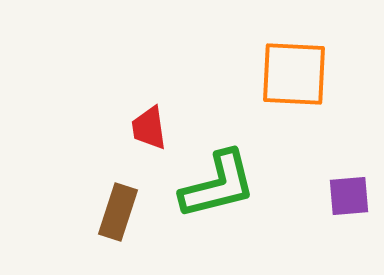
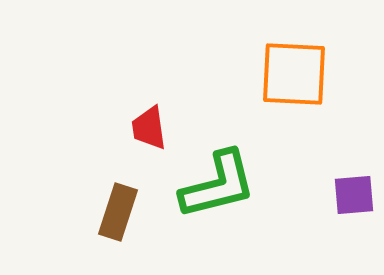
purple square: moved 5 px right, 1 px up
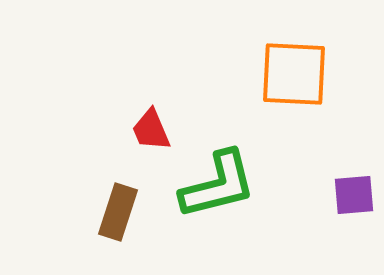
red trapezoid: moved 2 px right, 2 px down; rotated 15 degrees counterclockwise
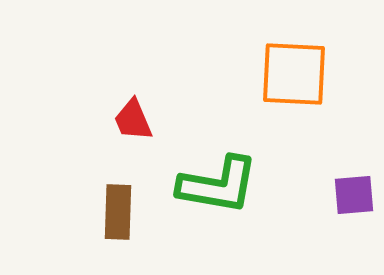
red trapezoid: moved 18 px left, 10 px up
green L-shape: rotated 24 degrees clockwise
brown rectangle: rotated 16 degrees counterclockwise
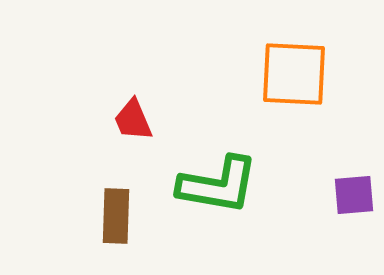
brown rectangle: moved 2 px left, 4 px down
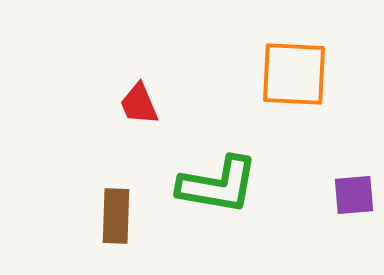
red trapezoid: moved 6 px right, 16 px up
